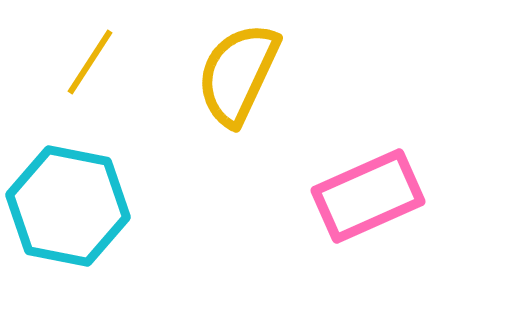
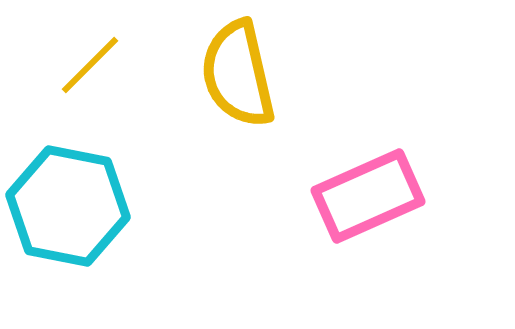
yellow line: moved 3 px down; rotated 12 degrees clockwise
yellow semicircle: rotated 38 degrees counterclockwise
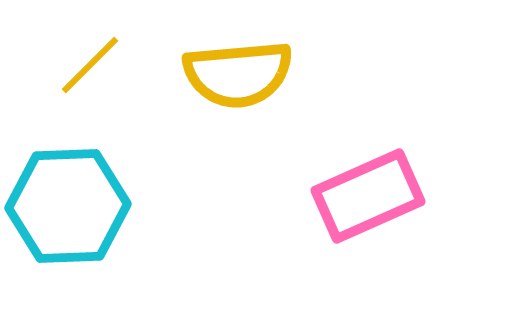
yellow semicircle: rotated 82 degrees counterclockwise
cyan hexagon: rotated 13 degrees counterclockwise
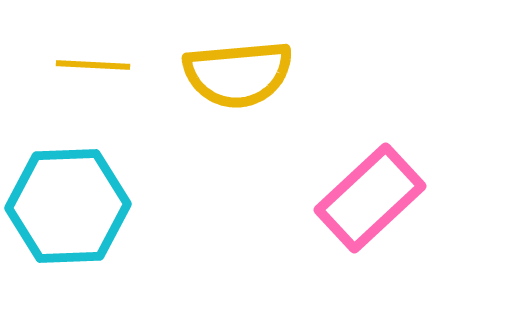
yellow line: moved 3 px right; rotated 48 degrees clockwise
pink rectangle: moved 2 px right, 2 px down; rotated 19 degrees counterclockwise
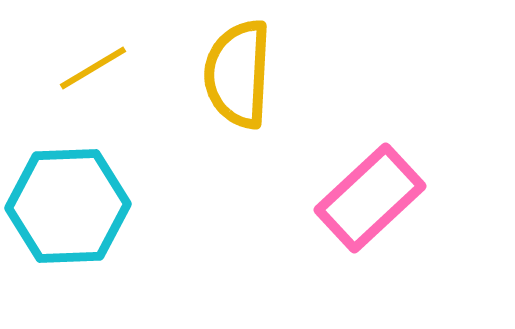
yellow line: moved 3 px down; rotated 34 degrees counterclockwise
yellow semicircle: rotated 98 degrees clockwise
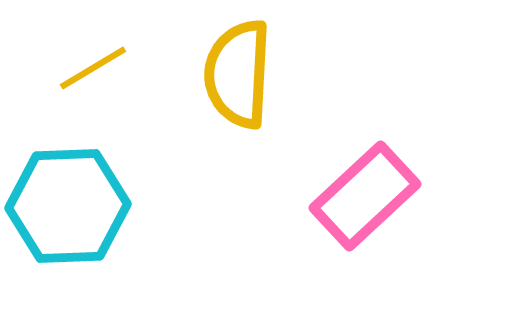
pink rectangle: moved 5 px left, 2 px up
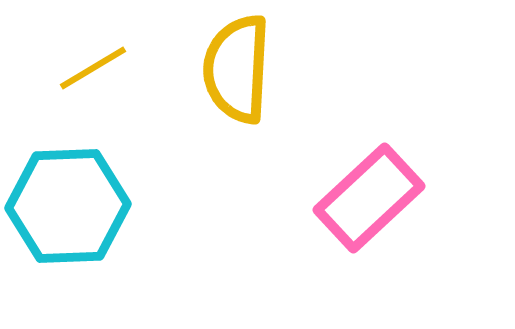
yellow semicircle: moved 1 px left, 5 px up
pink rectangle: moved 4 px right, 2 px down
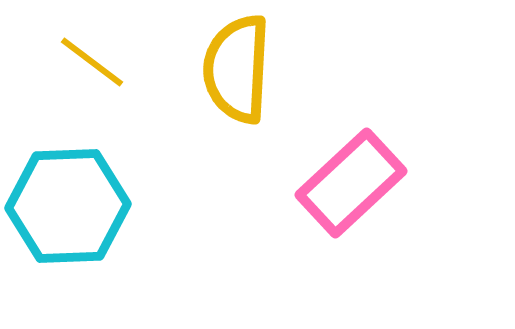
yellow line: moved 1 px left, 6 px up; rotated 68 degrees clockwise
pink rectangle: moved 18 px left, 15 px up
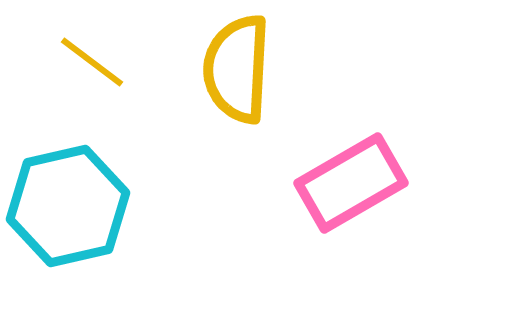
pink rectangle: rotated 13 degrees clockwise
cyan hexagon: rotated 11 degrees counterclockwise
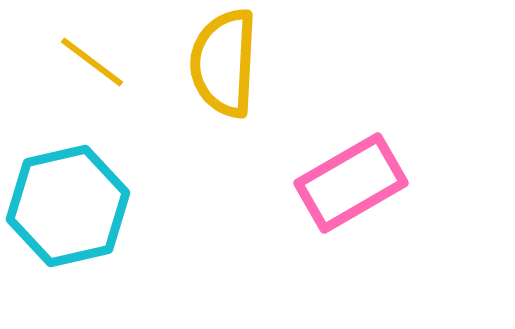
yellow semicircle: moved 13 px left, 6 px up
